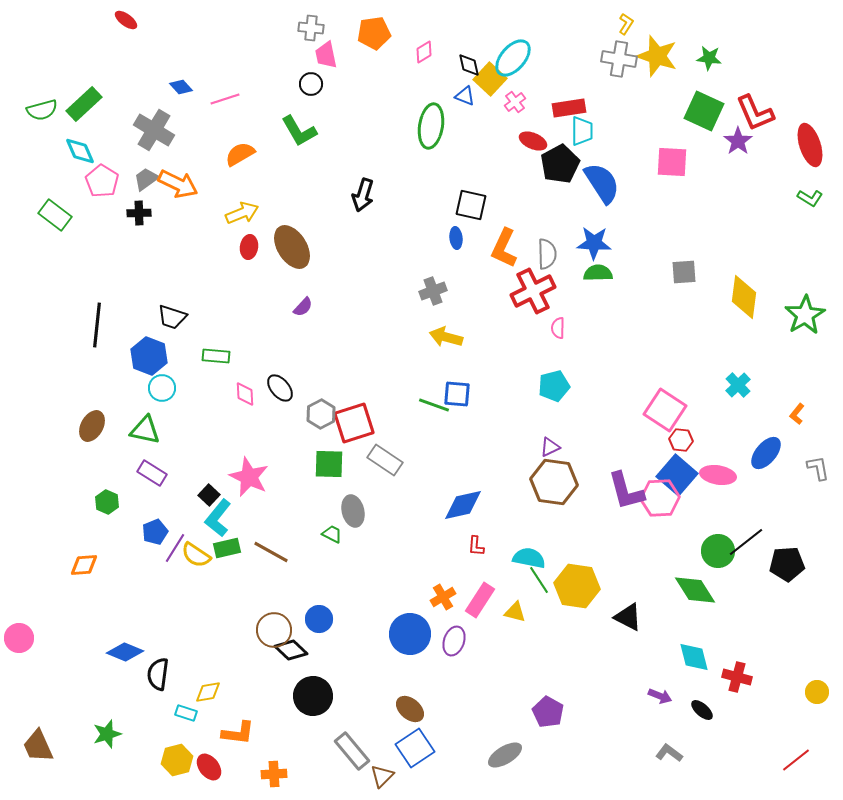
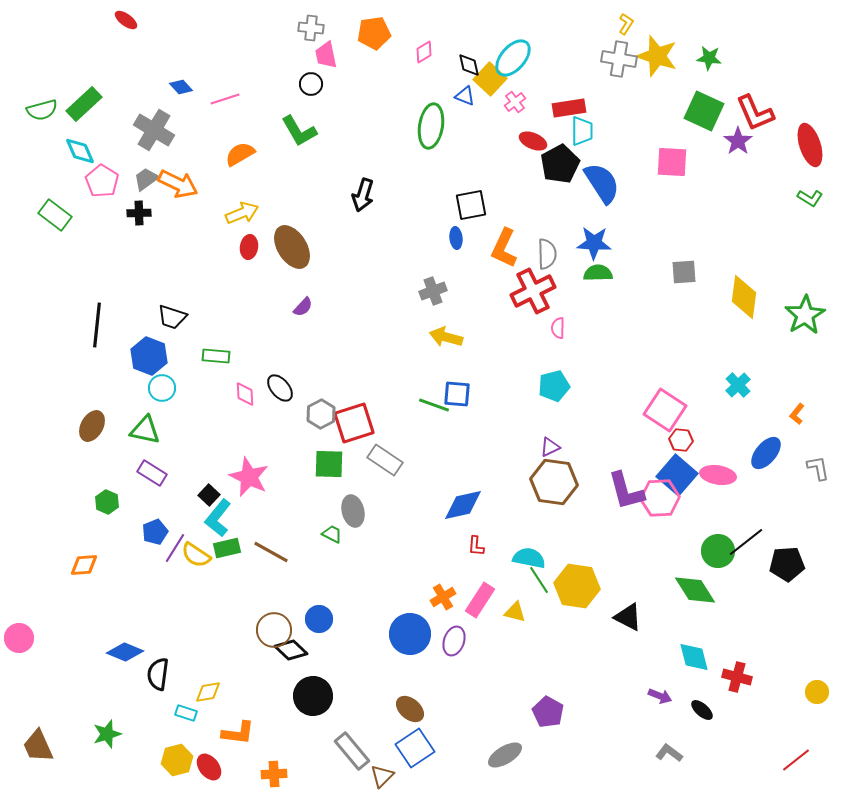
black square at (471, 205): rotated 24 degrees counterclockwise
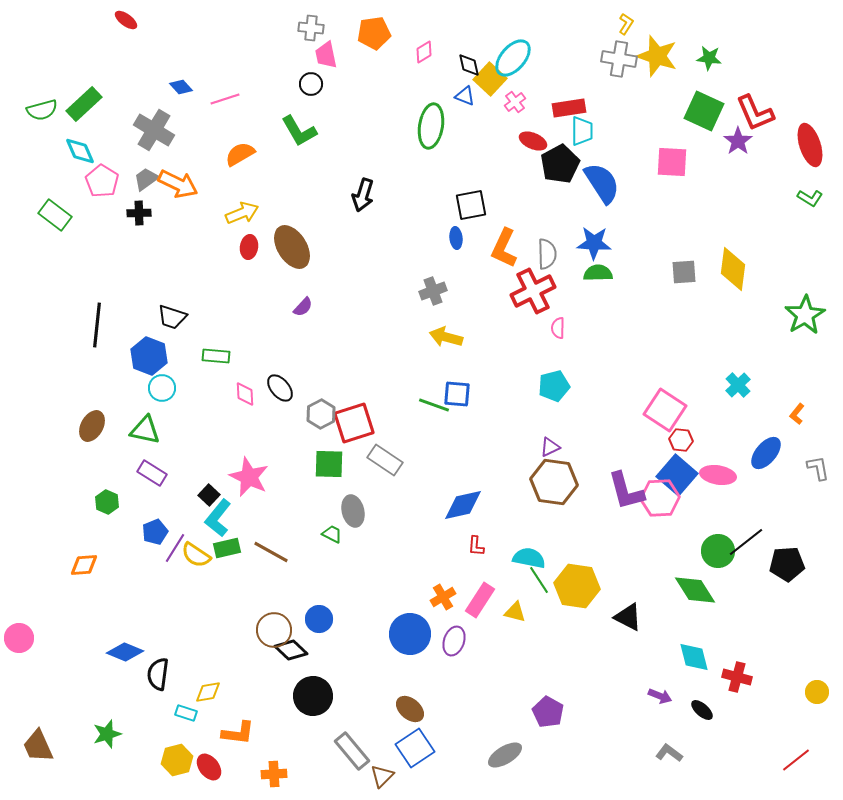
yellow diamond at (744, 297): moved 11 px left, 28 px up
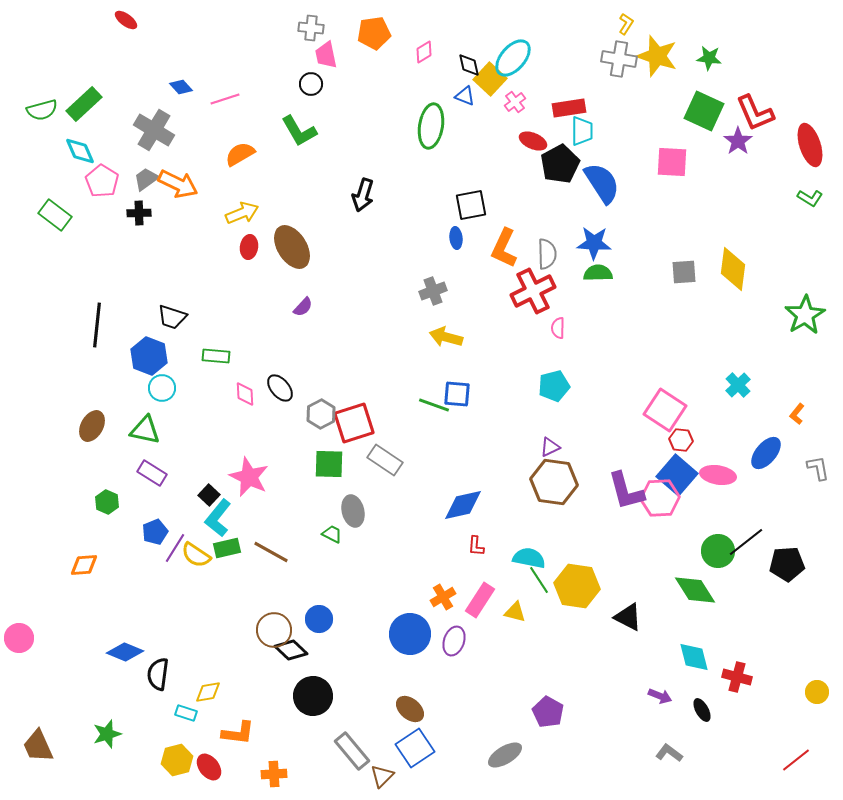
black ellipse at (702, 710): rotated 20 degrees clockwise
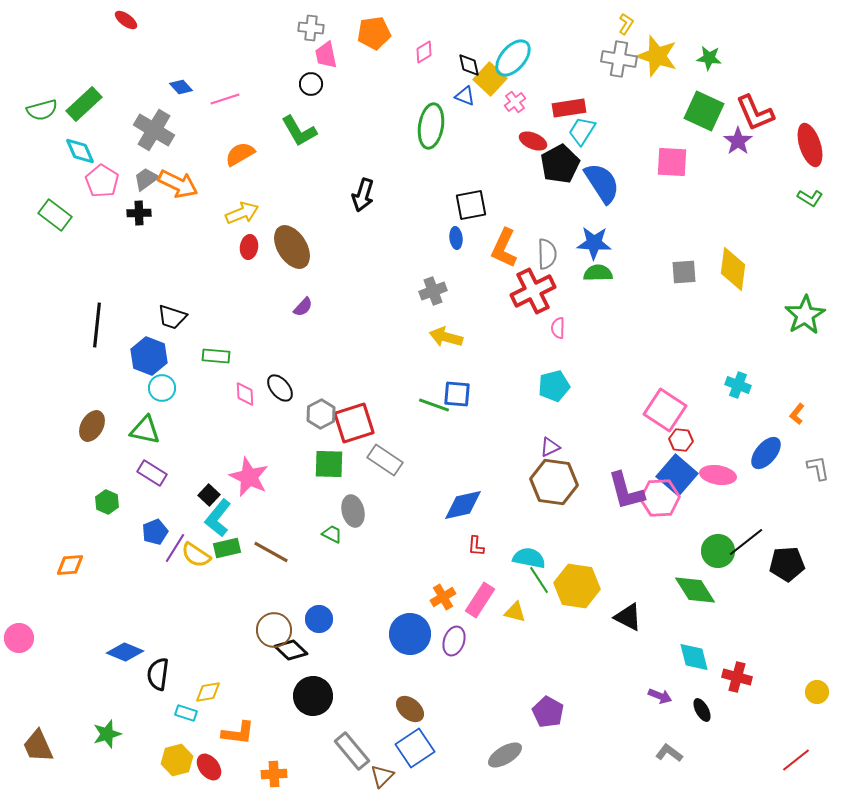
cyan trapezoid at (582, 131): rotated 148 degrees counterclockwise
cyan cross at (738, 385): rotated 25 degrees counterclockwise
orange diamond at (84, 565): moved 14 px left
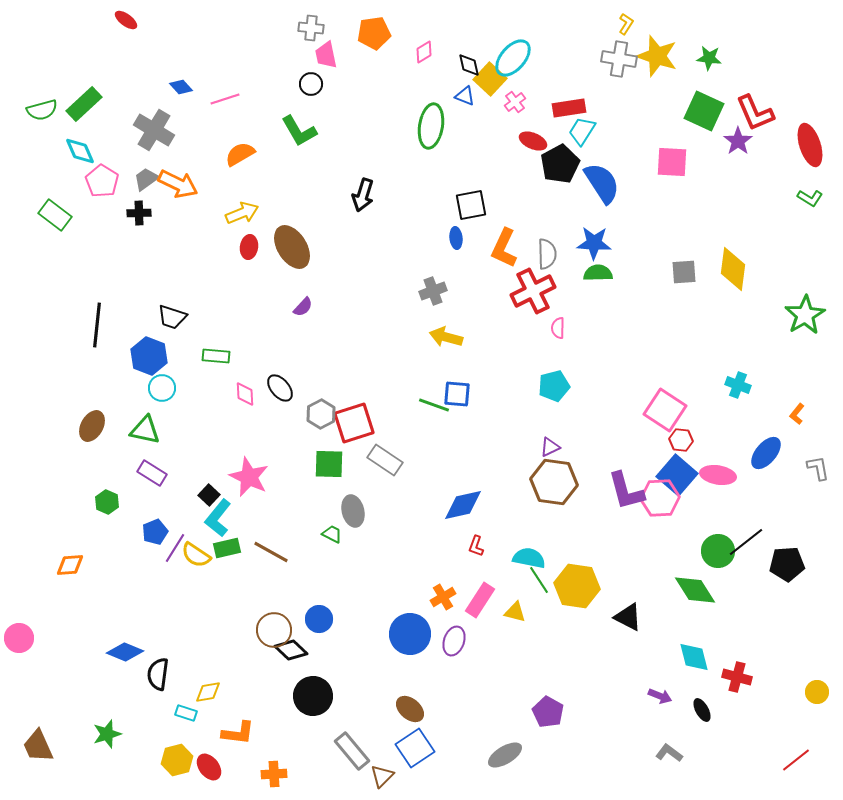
red L-shape at (476, 546): rotated 15 degrees clockwise
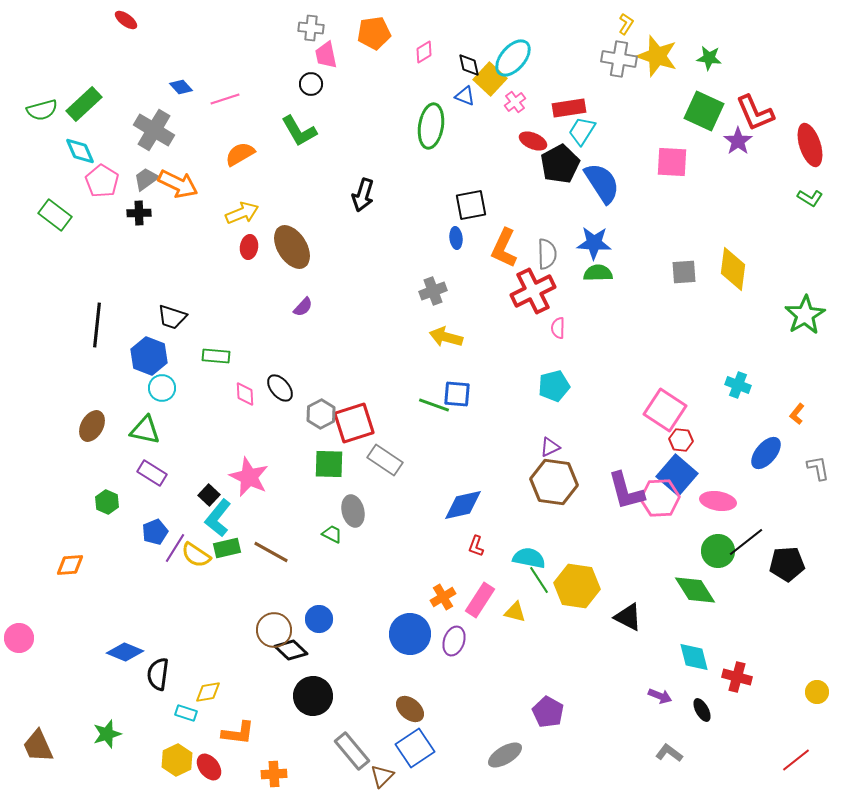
pink ellipse at (718, 475): moved 26 px down
yellow hexagon at (177, 760): rotated 12 degrees counterclockwise
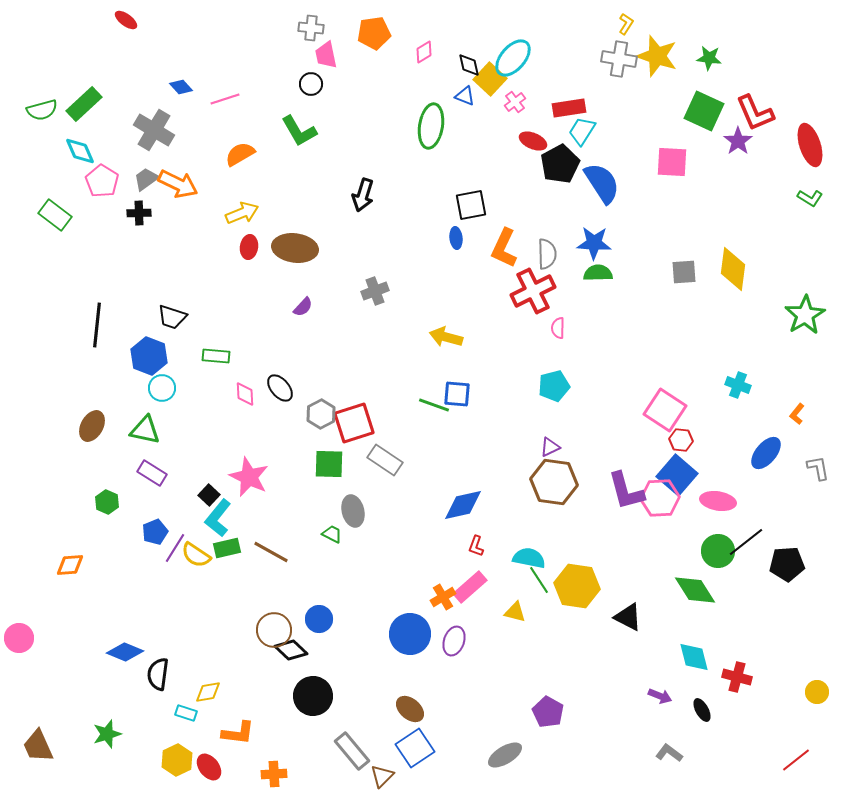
brown ellipse at (292, 247): moved 3 px right, 1 px down; rotated 51 degrees counterclockwise
gray cross at (433, 291): moved 58 px left
pink rectangle at (480, 600): moved 10 px left, 13 px up; rotated 16 degrees clockwise
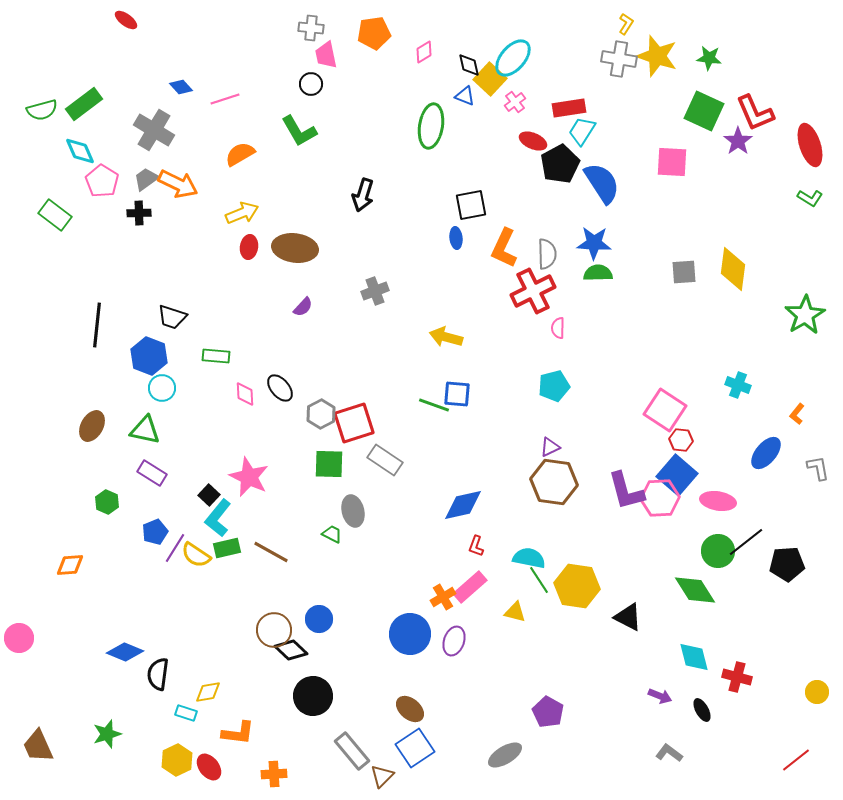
green rectangle at (84, 104): rotated 6 degrees clockwise
